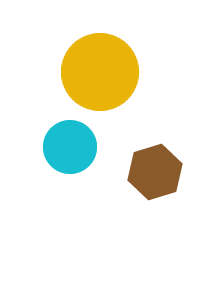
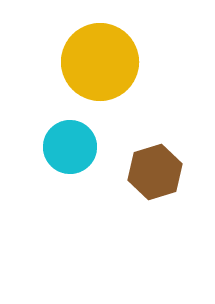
yellow circle: moved 10 px up
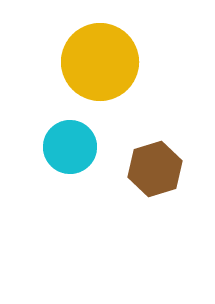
brown hexagon: moved 3 px up
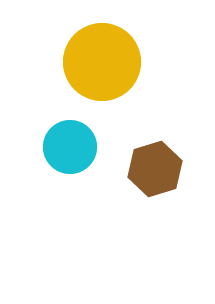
yellow circle: moved 2 px right
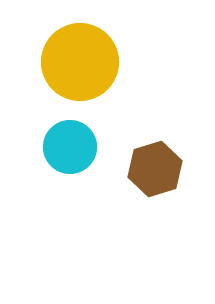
yellow circle: moved 22 px left
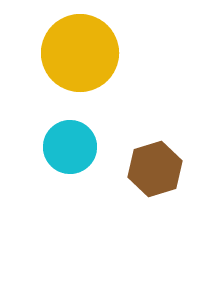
yellow circle: moved 9 px up
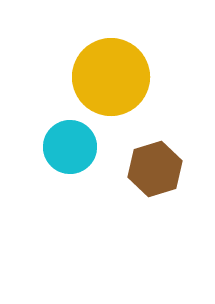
yellow circle: moved 31 px right, 24 px down
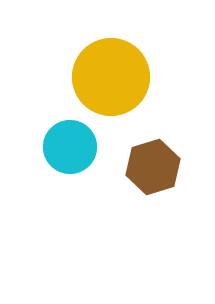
brown hexagon: moved 2 px left, 2 px up
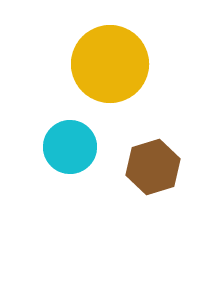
yellow circle: moved 1 px left, 13 px up
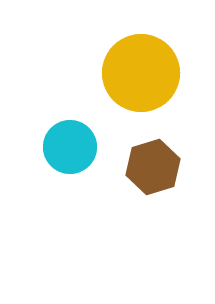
yellow circle: moved 31 px right, 9 px down
